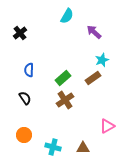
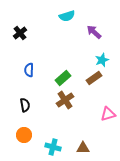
cyan semicircle: rotated 42 degrees clockwise
brown rectangle: moved 1 px right
black semicircle: moved 7 px down; rotated 24 degrees clockwise
pink triangle: moved 1 px right, 12 px up; rotated 14 degrees clockwise
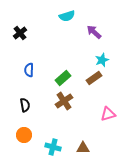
brown cross: moved 1 px left, 1 px down
